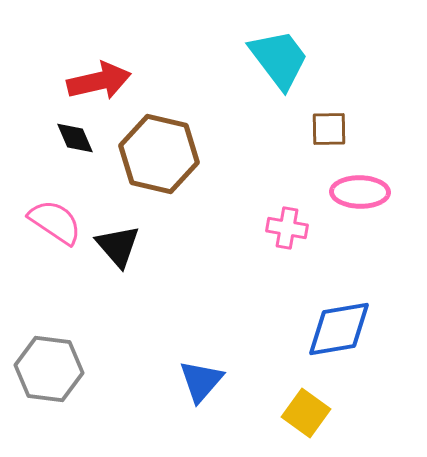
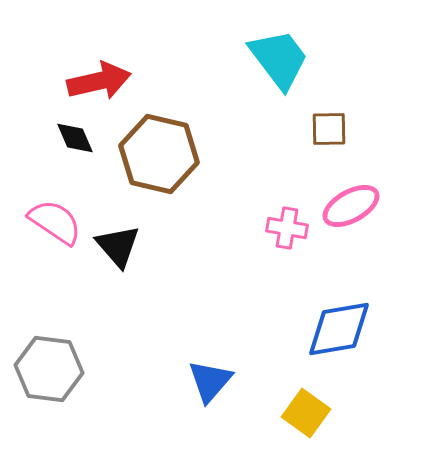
pink ellipse: moved 9 px left, 14 px down; rotated 30 degrees counterclockwise
blue triangle: moved 9 px right
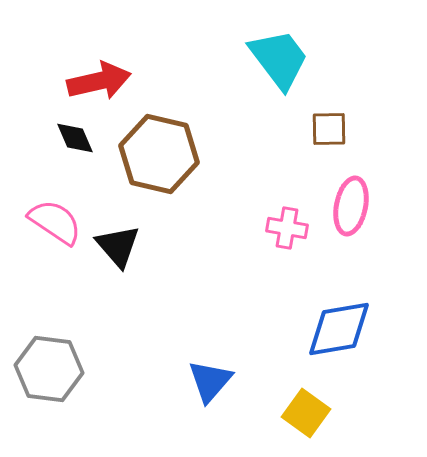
pink ellipse: rotated 50 degrees counterclockwise
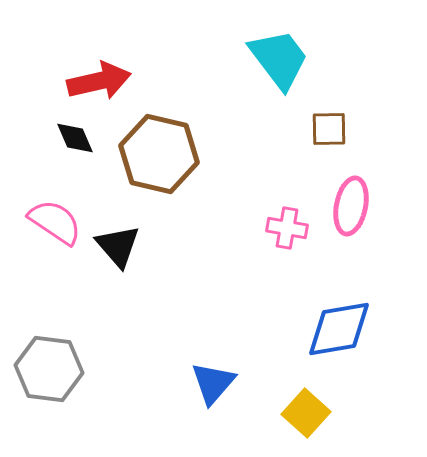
blue triangle: moved 3 px right, 2 px down
yellow square: rotated 6 degrees clockwise
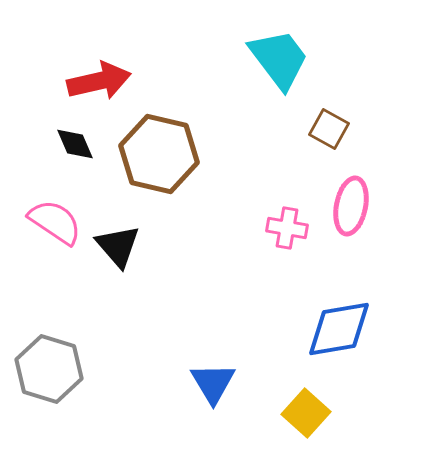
brown square: rotated 30 degrees clockwise
black diamond: moved 6 px down
gray hexagon: rotated 10 degrees clockwise
blue triangle: rotated 12 degrees counterclockwise
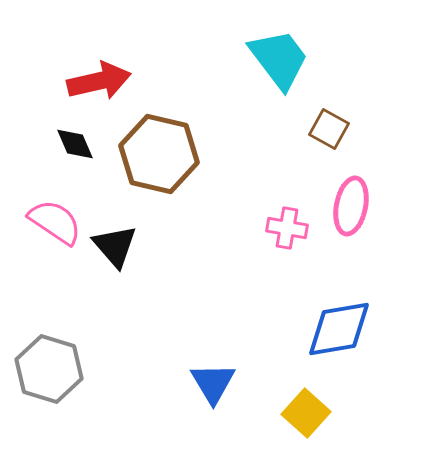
black triangle: moved 3 px left
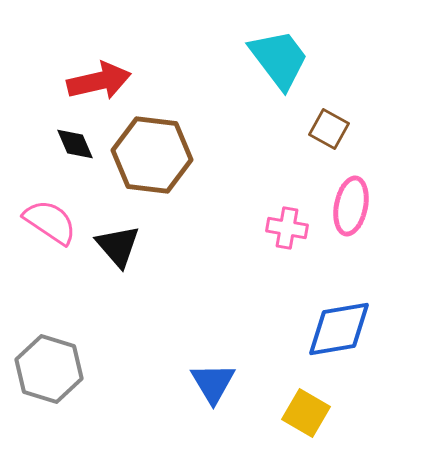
brown hexagon: moved 7 px left, 1 px down; rotated 6 degrees counterclockwise
pink semicircle: moved 5 px left
black triangle: moved 3 px right
yellow square: rotated 12 degrees counterclockwise
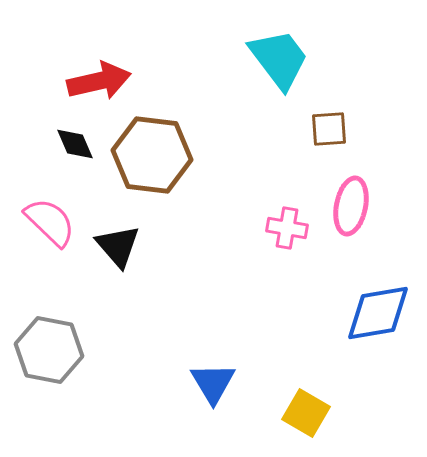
brown square: rotated 33 degrees counterclockwise
pink semicircle: rotated 10 degrees clockwise
blue diamond: moved 39 px right, 16 px up
gray hexagon: moved 19 px up; rotated 6 degrees counterclockwise
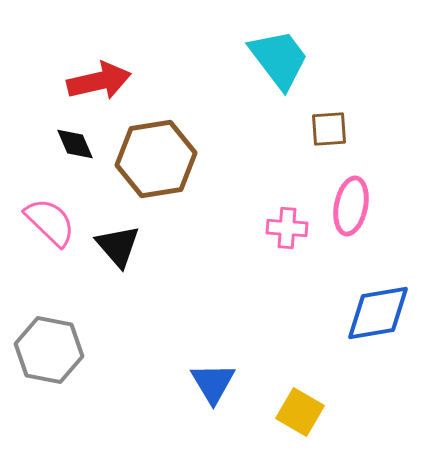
brown hexagon: moved 4 px right, 4 px down; rotated 16 degrees counterclockwise
pink cross: rotated 6 degrees counterclockwise
yellow square: moved 6 px left, 1 px up
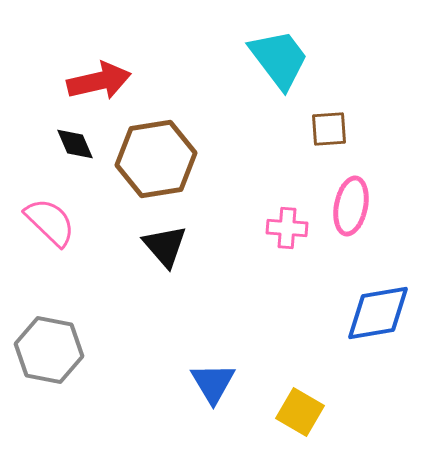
black triangle: moved 47 px right
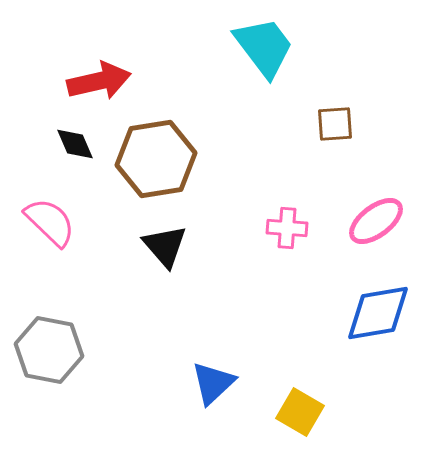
cyan trapezoid: moved 15 px left, 12 px up
brown square: moved 6 px right, 5 px up
pink ellipse: moved 25 px right, 15 px down; rotated 42 degrees clockwise
blue triangle: rotated 18 degrees clockwise
